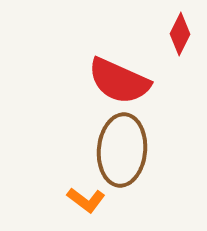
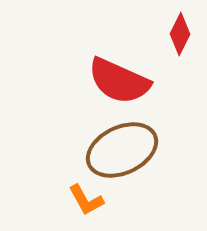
brown ellipse: rotated 60 degrees clockwise
orange L-shape: rotated 24 degrees clockwise
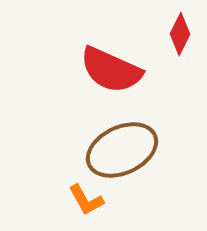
red semicircle: moved 8 px left, 11 px up
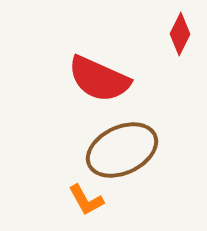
red semicircle: moved 12 px left, 9 px down
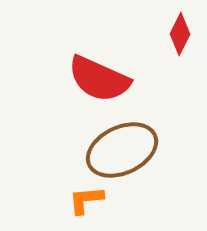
orange L-shape: rotated 114 degrees clockwise
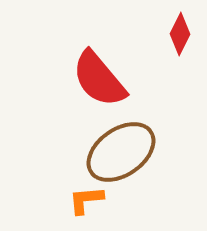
red semicircle: rotated 26 degrees clockwise
brown ellipse: moved 1 px left, 2 px down; rotated 10 degrees counterclockwise
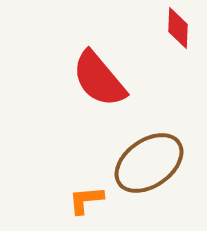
red diamond: moved 2 px left, 6 px up; rotated 24 degrees counterclockwise
brown ellipse: moved 28 px right, 11 px down
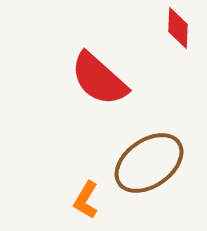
red semicircle: rotated 8 degrees counterclockwise
orange L-shape: rotated 54 degrees counterclockwise
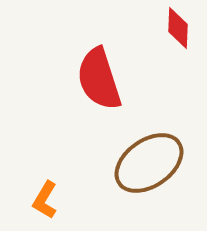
red semicircle: rotated 30 degrees clockwise
orange L-shape: moved 41 px left
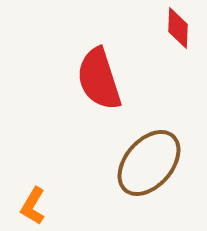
brown ellipse: rotated 14 degrees counterclockwise
orange L-shape: moved 12 px left, 6 px down
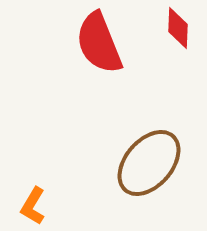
red semicircle: moved 36 px up; rotated 4 degrees counterclockwise
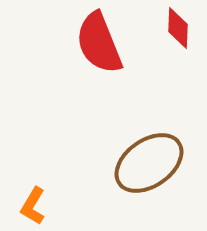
brown ellipse: rotated 14 degrees clockwise
